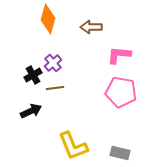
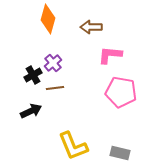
pink L-shape: moved 9 px left
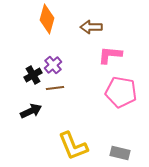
orange diamond: moved 1 px left
purple cross: moved 2 px down
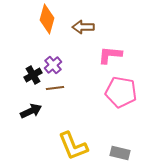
brown arrow: moved 8 px left
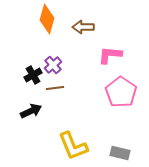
pink pentagon: rotated 24 degrees clockwise
